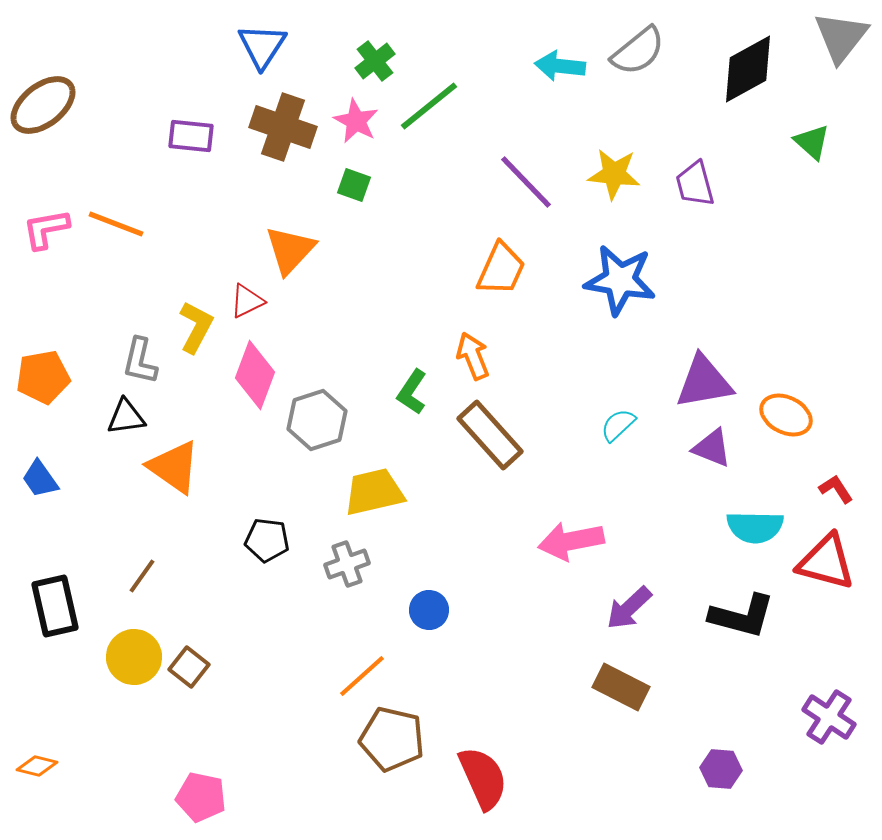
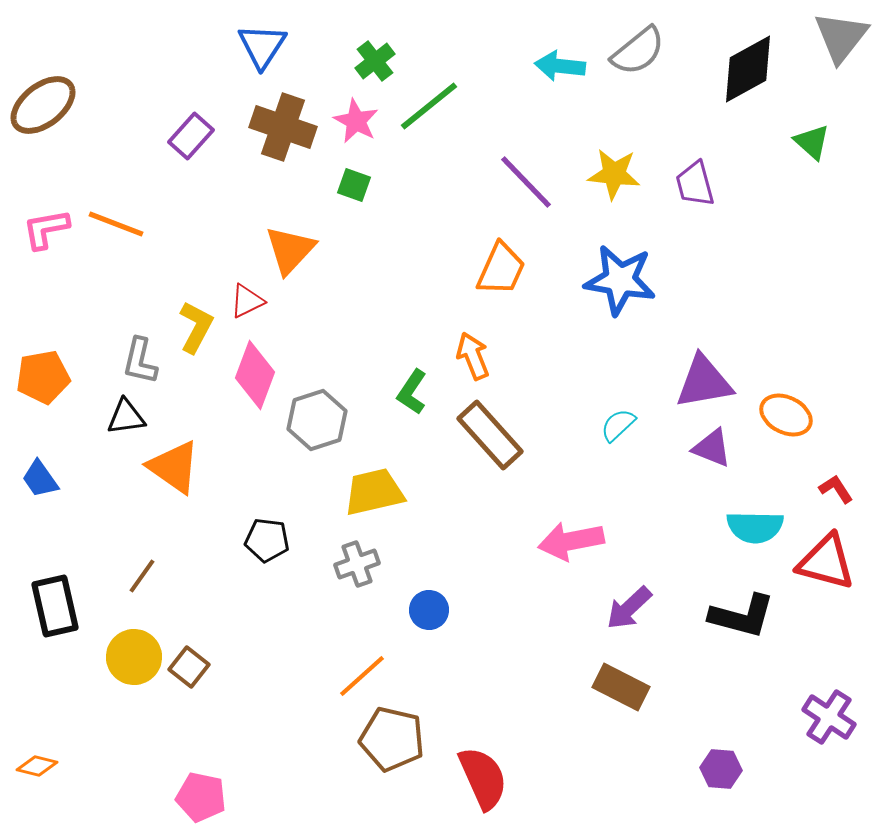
purple rectangle at (191, 136): rotated 54 degrees counterclockwise
gray cross at (347, 564): moved 10 px right
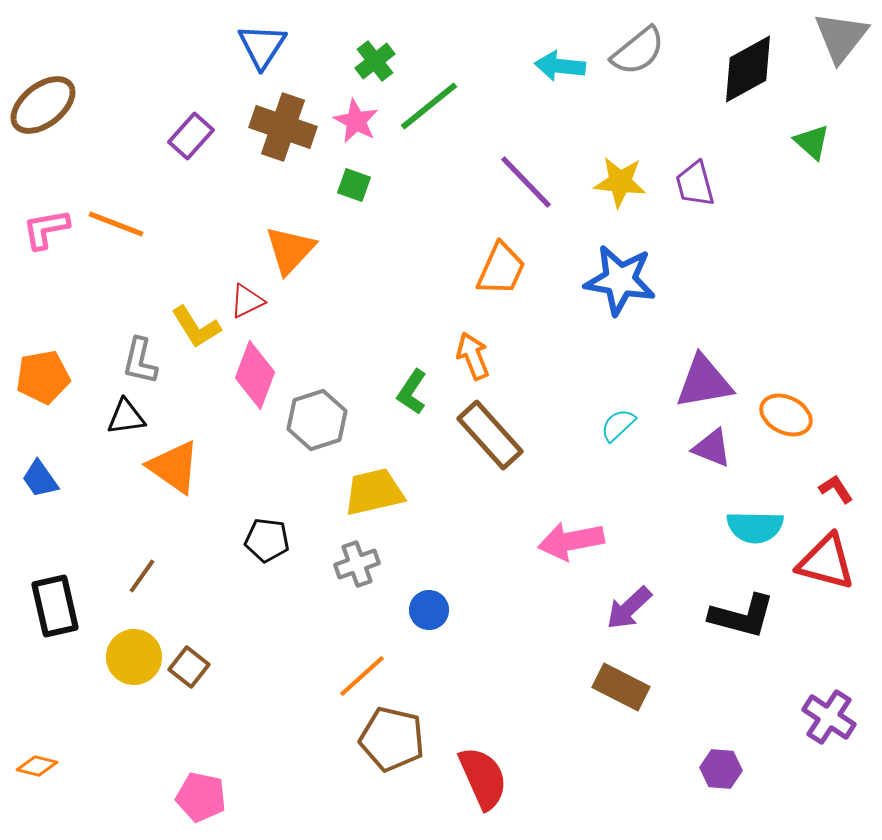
yellow star at (614, 174): moved 6 px right, 8 px down
yellow L-shape at (196, 327): rotated 120 degrees clockwise
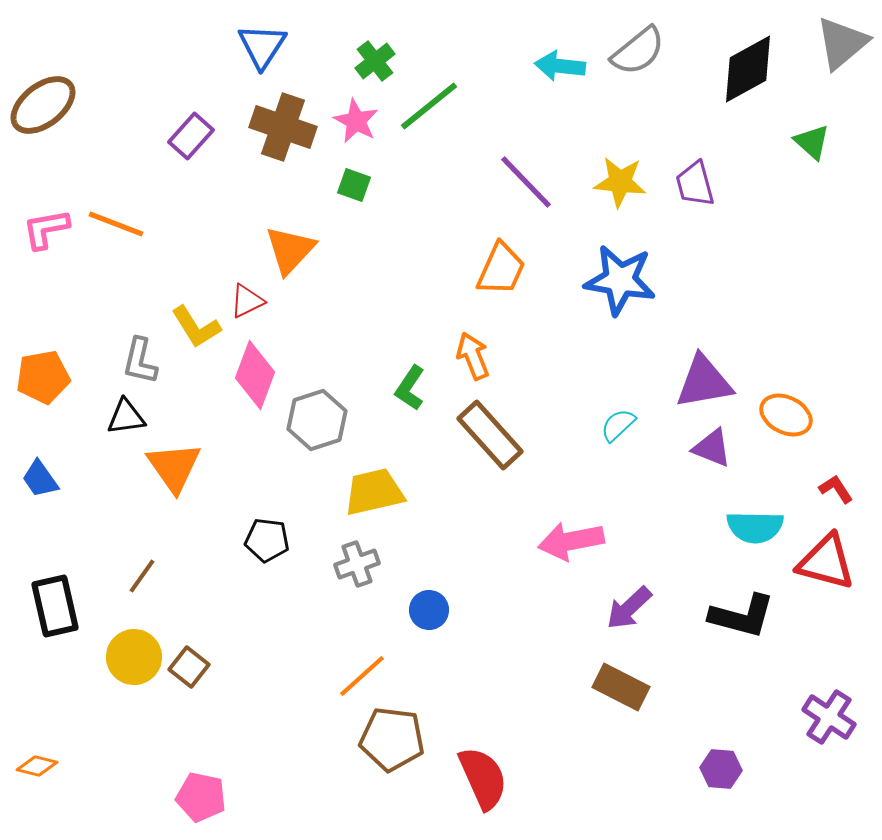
gray triangle at (841, 37): moved 1 px right, 6 px down; rotated 12 degrees clockwise
green L-shape at (412, 392): moved 2 px left, 4 px up
orange triangle at (174, 467): rotated 20 degrees clockwise
brown pentagon at (392, 739): rotated 6 degrees counterclockwise
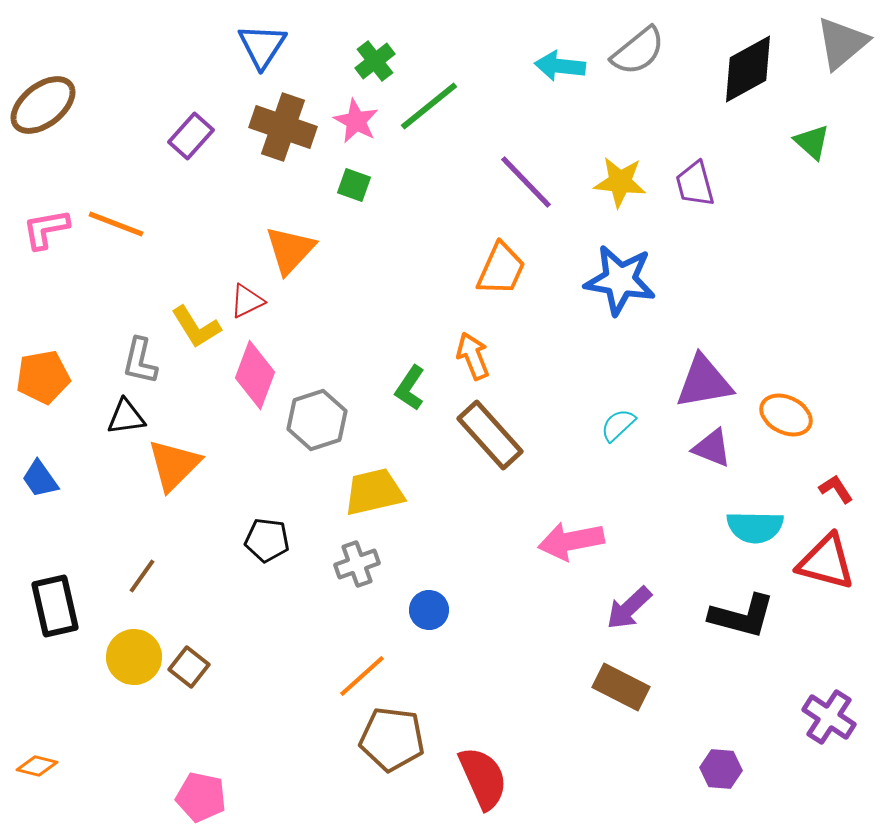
orange triangle at (174, 467): moved 2 px up; rotated 20 degrees clockwise
